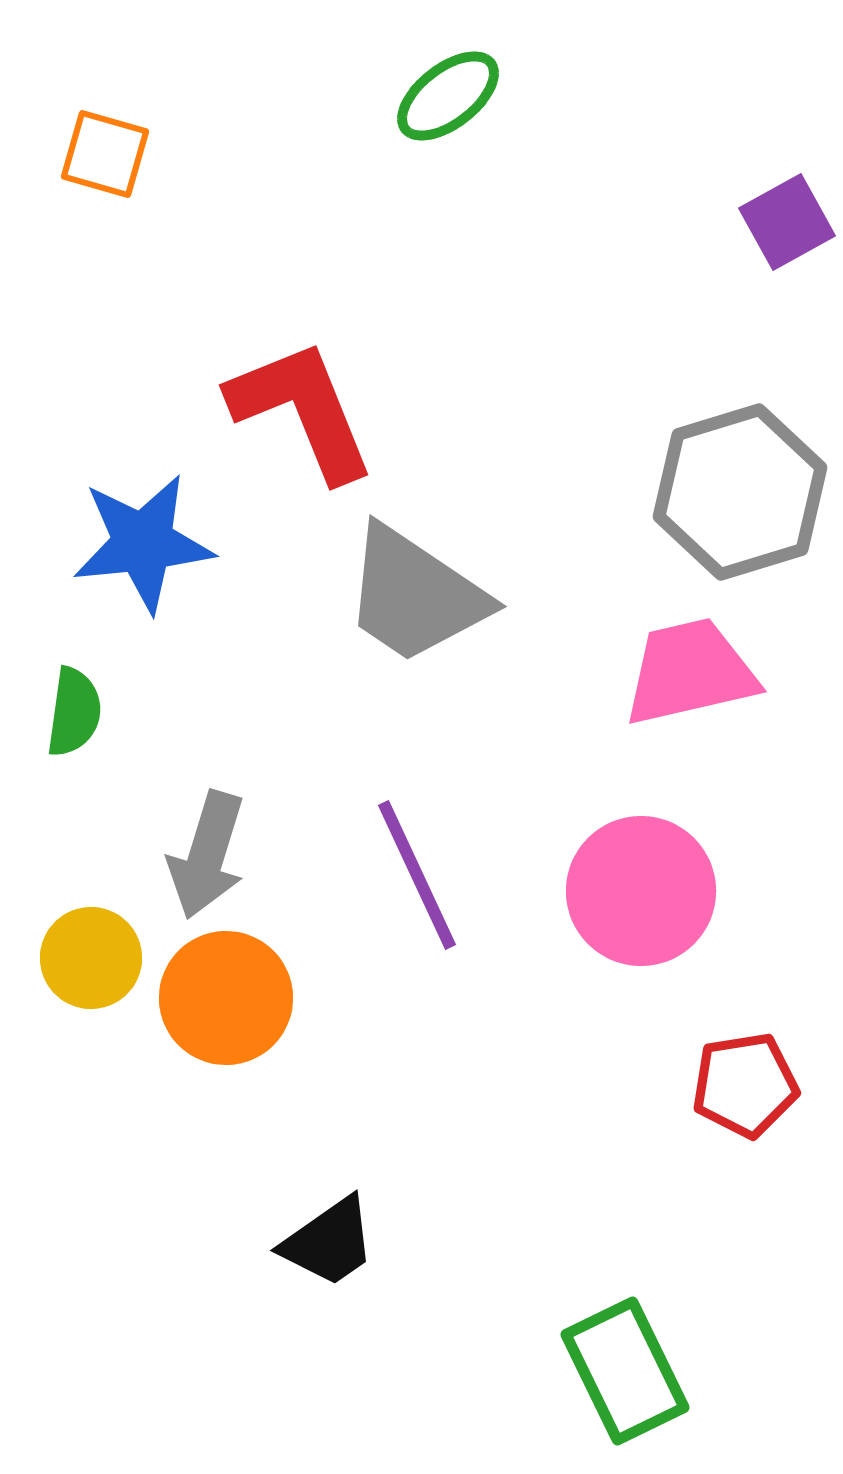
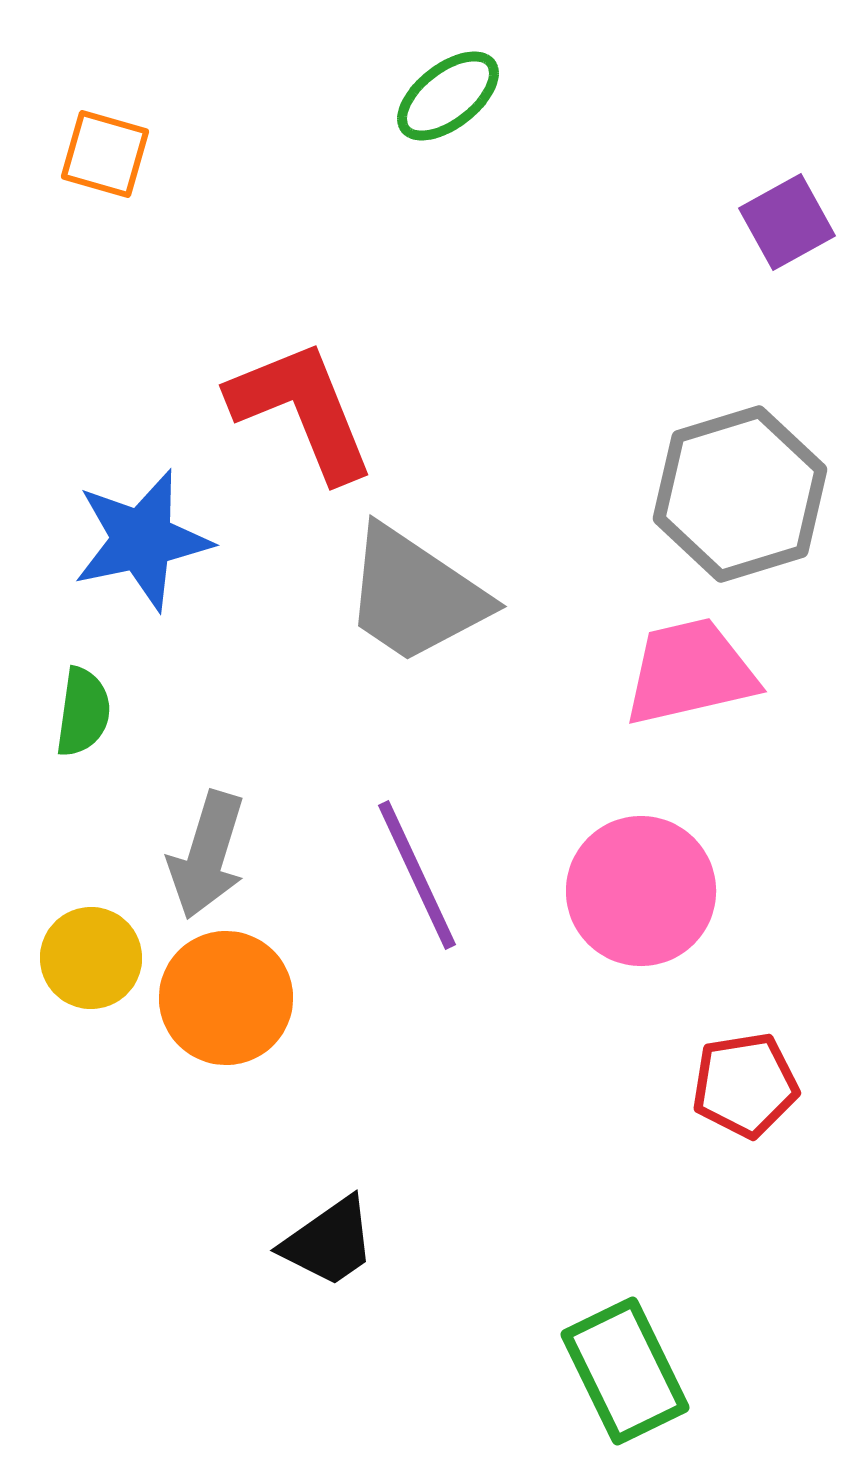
gray hexagon: moved 2 px down
blue star: moved 1 px left, 3 px up; rotated 6 degrees counterclockwise
green semicircle: moved 9 px right
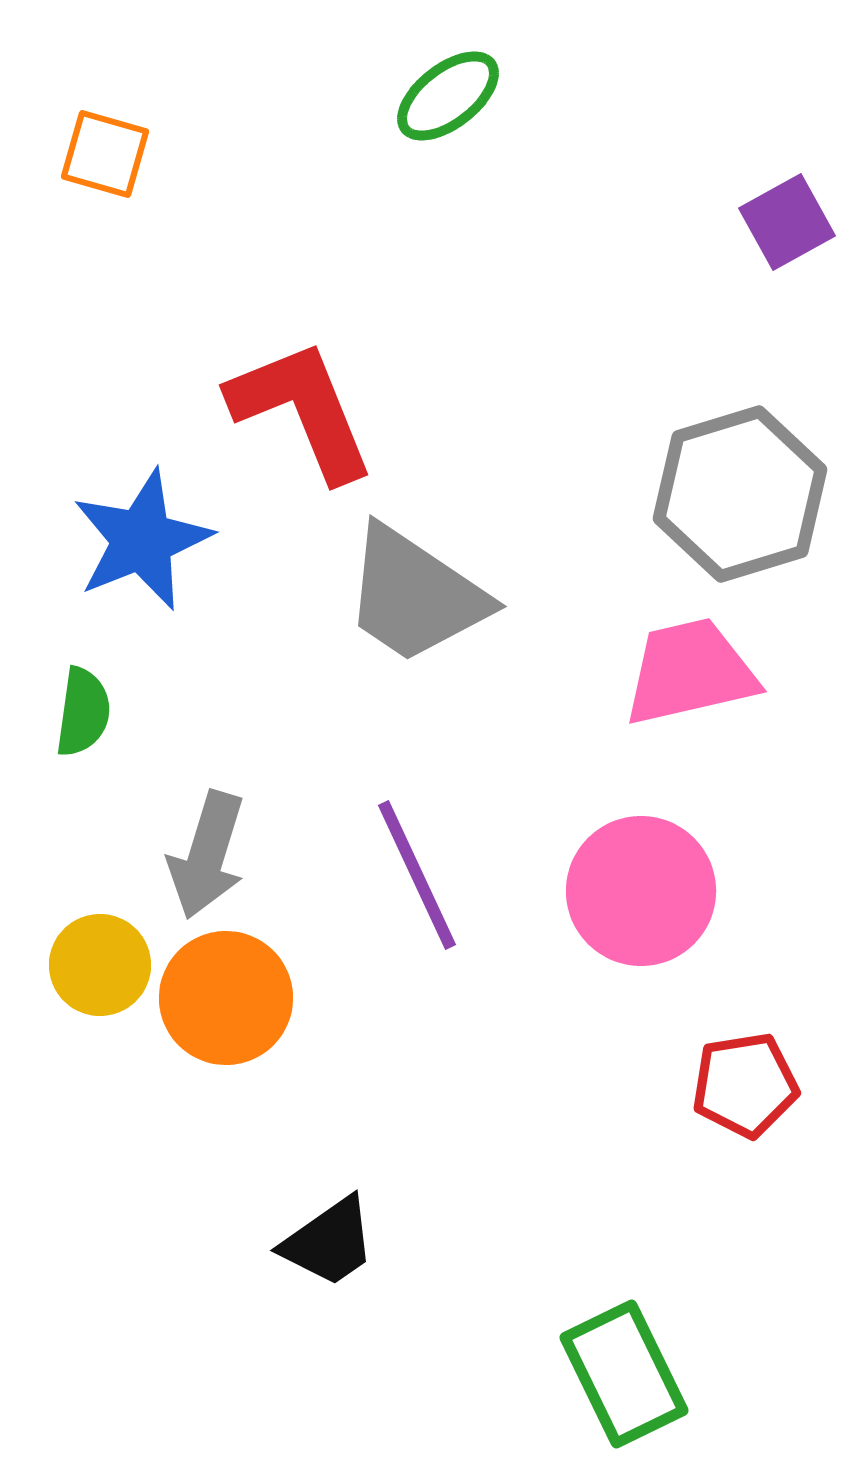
blue star: rotated 10 degrees counterclockwise
yellow circle: moved 9 px right, 7 px down
green rectangle: moved 1 px left, 3 px down
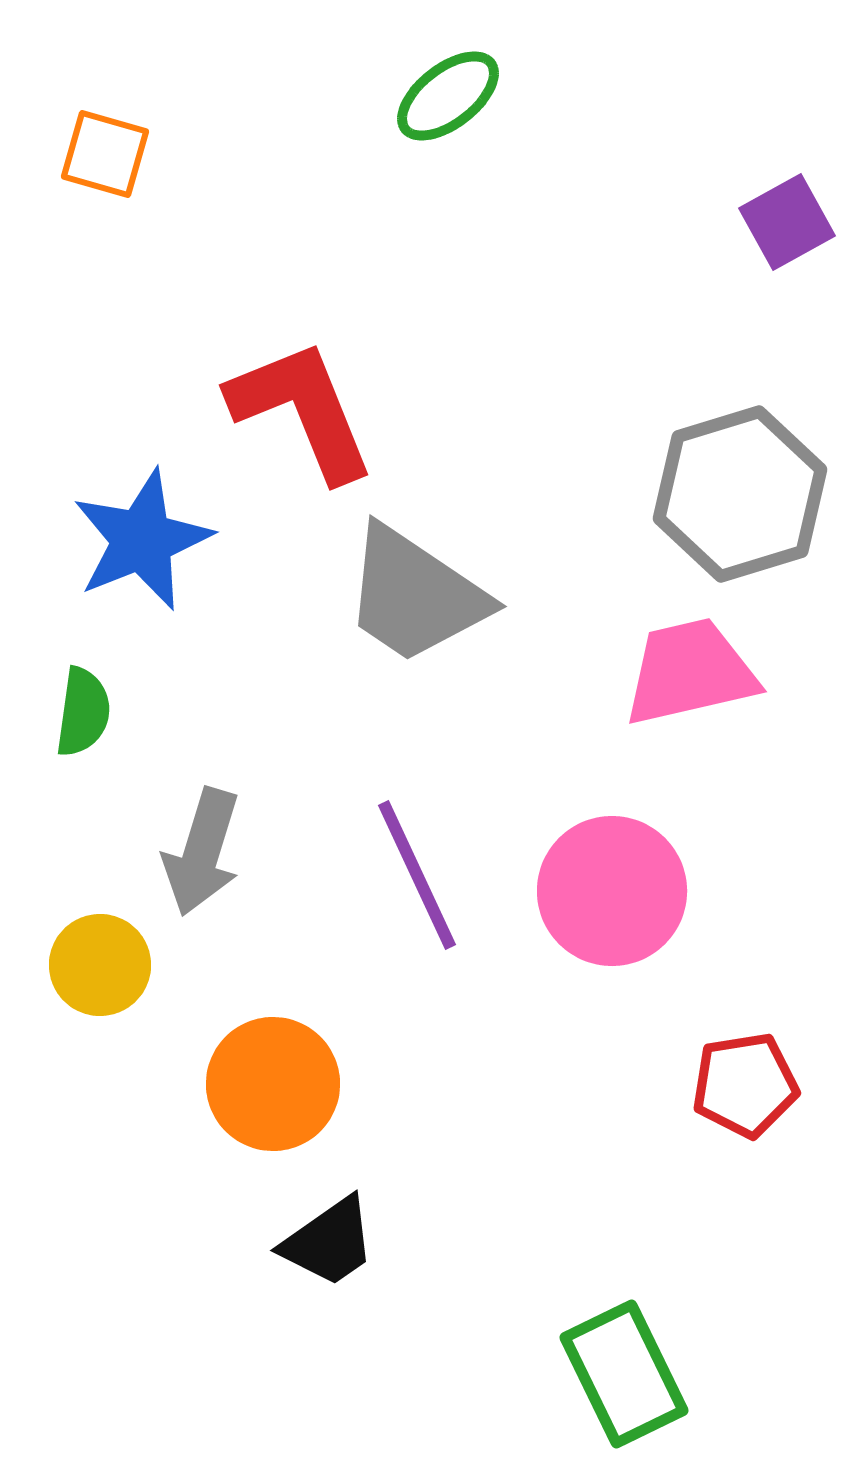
gray arrow: moved 5 px left, 3 px up
pink circle: moved 29 px left
orange circle: moved 47 px right, 86 px down
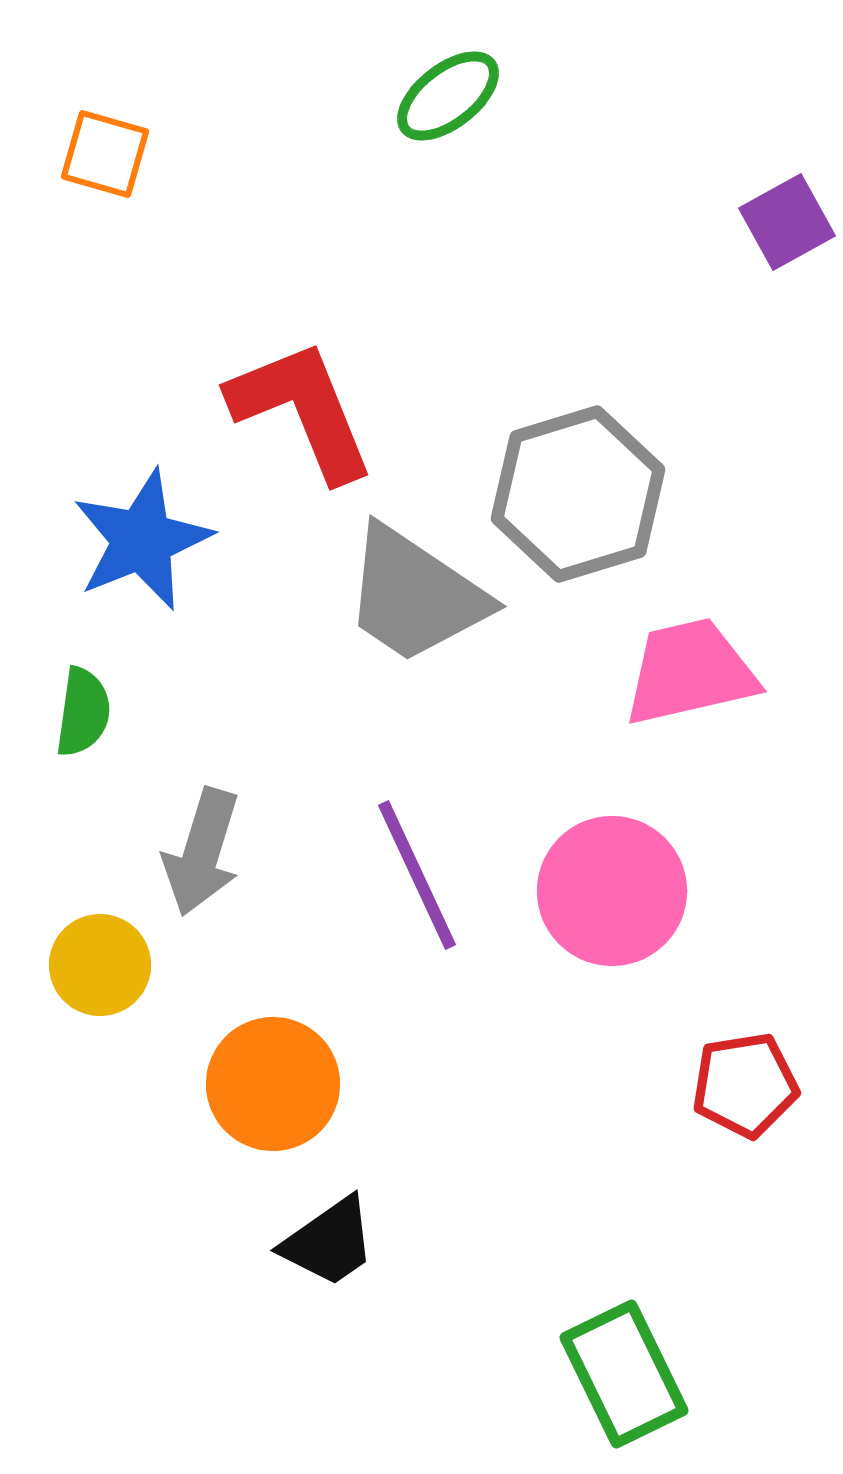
gray hexagon: moved 162 px left
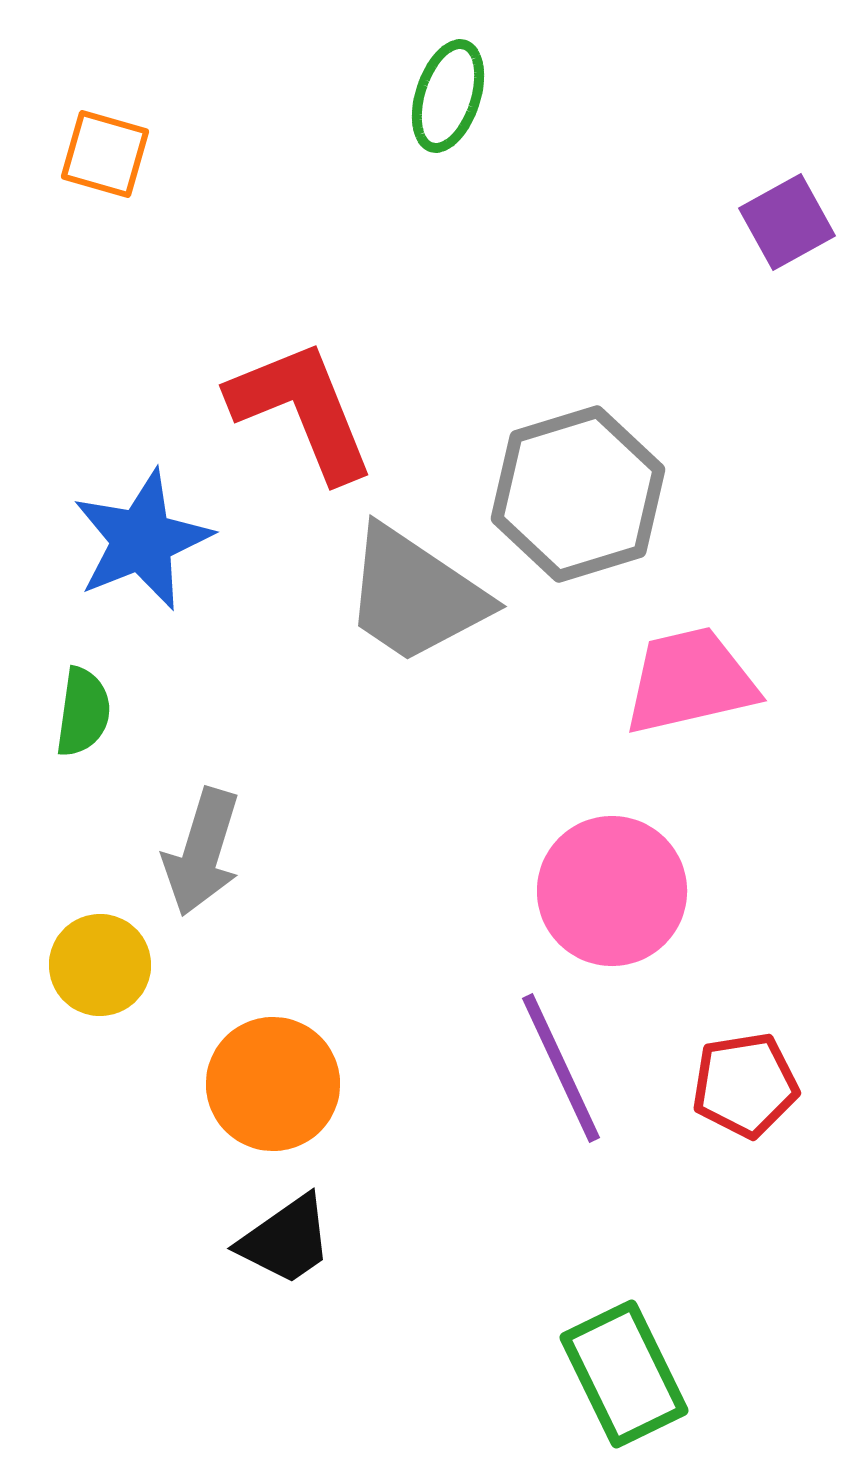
green ellipse: rotated 34 degrees counterclockwise
pink trapezoid: moved 9 px down
purple line: moved 144 px right, 193 px down
black trapezoid: moved 43 px left, 2 px up
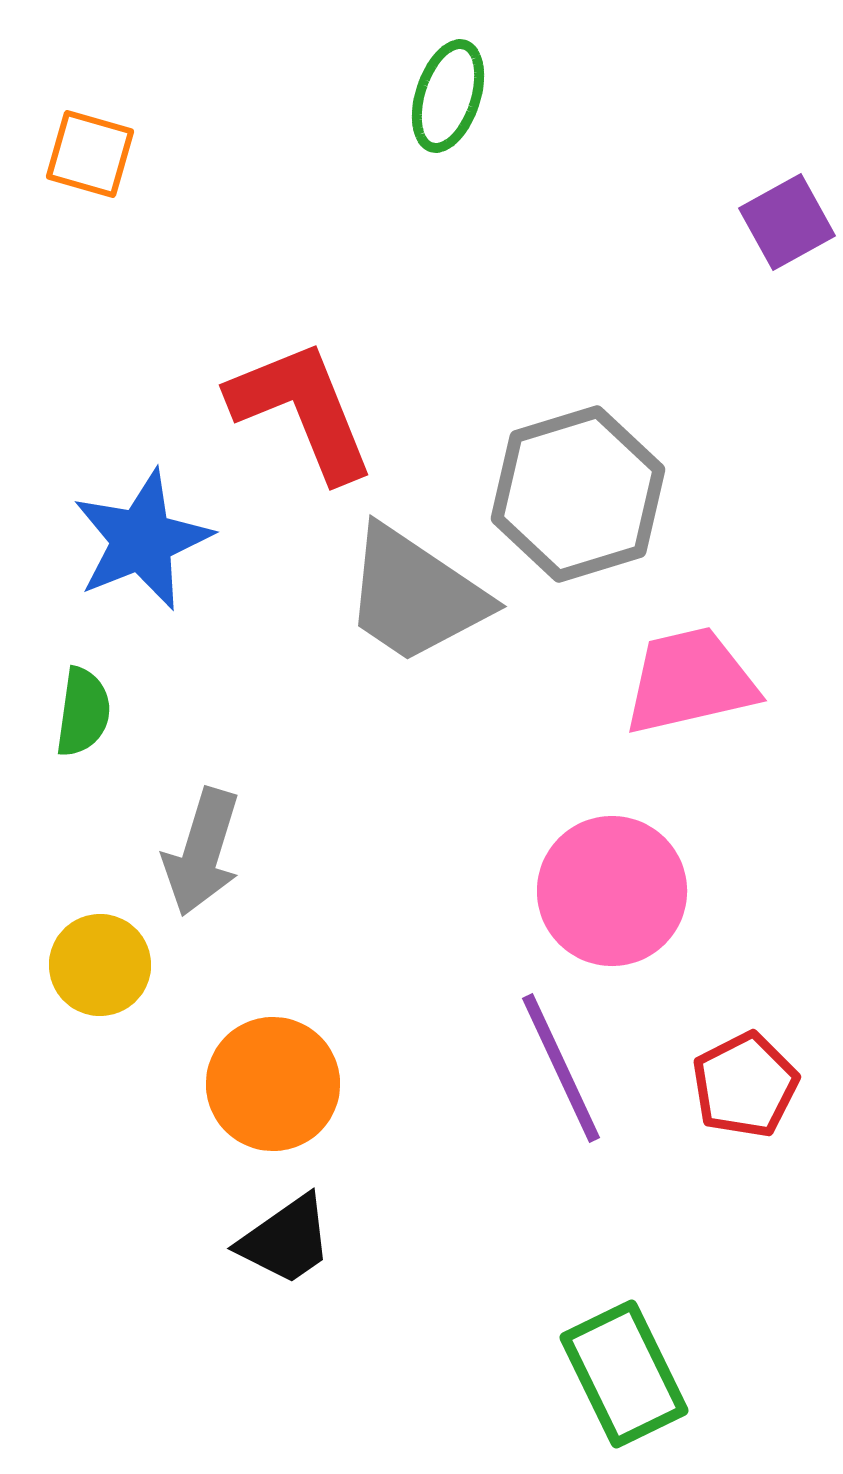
orange square: moved 15 px left
red pentagon: rotated 18 degrees counterclockwise
